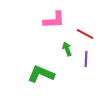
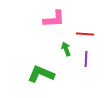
pink L-shape: moved 1 px up
red line: rotated 24 degrees counterclockwise
green arrow: moved 1 px left
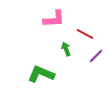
red line: rotated 24 degrees clockwise
purple line: moved 10 px right, 3 px up; rotated 42 degrees clockwise
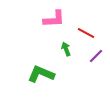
red line: moved 1 px right, 1 px up
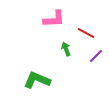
green L-shape: moved 4 px left, 6 px down
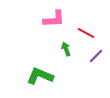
green L-shape: moved 3 px right, 4 px up
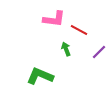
pink L-shape: rotated 10 degrees clockwise
red line: moved 7 px left, 3 px up
purple line: moved 3 px right, 4 px up
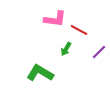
pink L-shape: moved 1 px right
green arrow: rotated 128 degrees counterclockwise
green L-shape: moved 3 px up; rotated 8 degrees clockwise
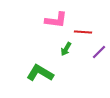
pink L-shape: moved 1 px right, 1 px down
red line: moved 4 px right, 2 px down; rotated 24 degrees counterclockwise
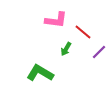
red line: rotated 36 degrees clockwise
